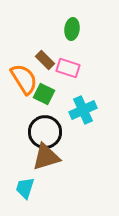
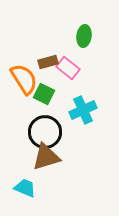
green ellipse: moved 12 px right, 7 px down
brown rectangle: moved 3 px right, 2 px down; rotated 60 degrees counterclockwise
pink rectangle: rotated 20 degrees clockwise
cyan trapezoid: rotated 95 degrees clockwise
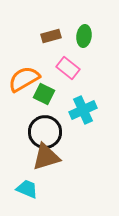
brown rectangle: moved 3 px right, 26 px up
orange semicircle: rotated 88 degrees counterclockwise
cyan trapezoid: moved 2 px right, 1 px down
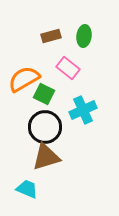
black circle: moved 5 px up
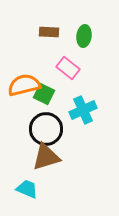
brown rectangle: moved 2 px left, 4 px up; rotated 18 degrees clockwise
orange semicircle: moved 6 px down; rotated 16 degrees clockwise
black circle: moved 1 px right, 2 px down
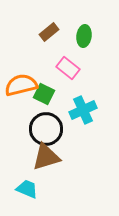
brown rectangle: rotated 42 degrees counterclockwise
orange semicircle: moved 3 px left
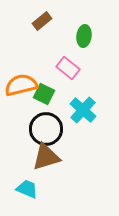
brown rectangle: moved 7 px left, 11 px up
cyan cross: rotated 24 degrees counterclockwise
